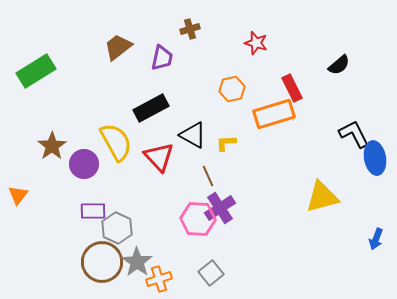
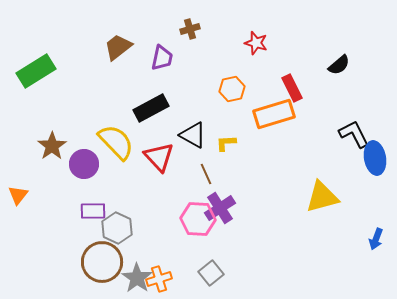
yellow semicircle: rotated 15 degrees counterclockwise
brown line: moved 2 px left, 2 px up
gray star: moved 16 px down
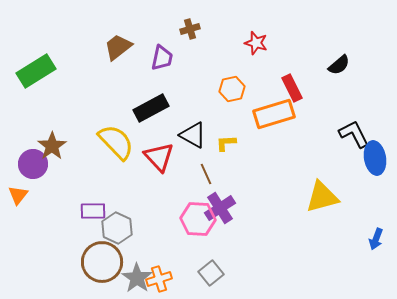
purple circle: moved 51 px left
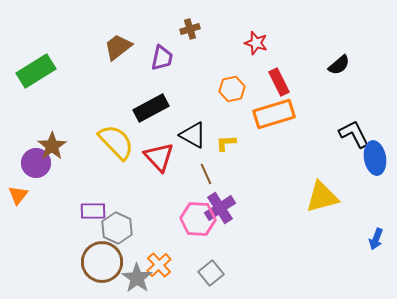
red rectangle: moved 13 px left, 6 px up
purple circle: moved 3 px right, 1 px up
orange cross: moved 14 px up; rotated 25 degrees counterclockwise
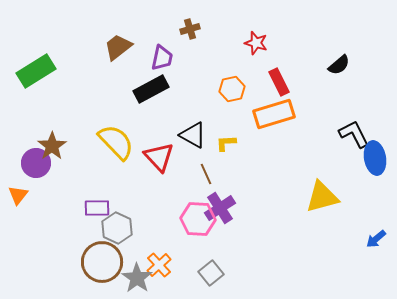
black rectangle: moved 19 px up
purple rectangle: moved 4 px right, 3 px up
blue arrow: rotated 30 degrees clockwise
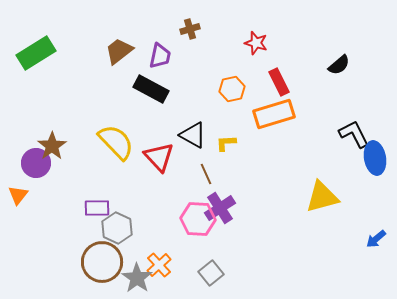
brown trapezoid: moved 1 px right, 4 px down
purple trapezoid: moved 2 px left, 2 px up
green rectangle: moved 18 px up
black rectangle: rotated 56 degrees clockwise
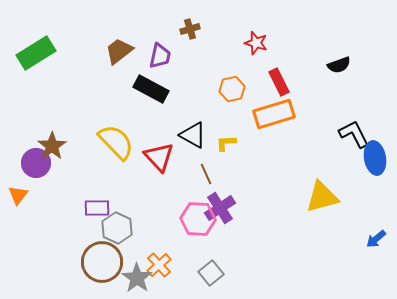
black semicircle: rotated 20 degrees clockwise
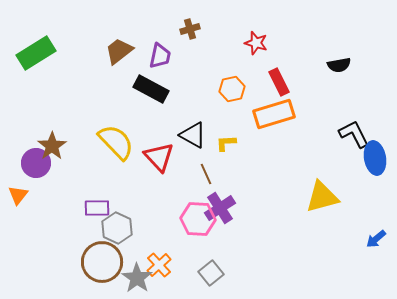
black semicircle: rotated 10 degrees clockwise
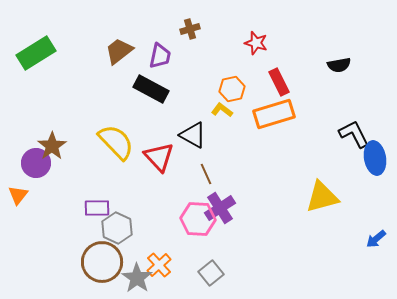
yellow L-shape: moved 4 px left, 33 px up; rotated 40 degrees clockwise
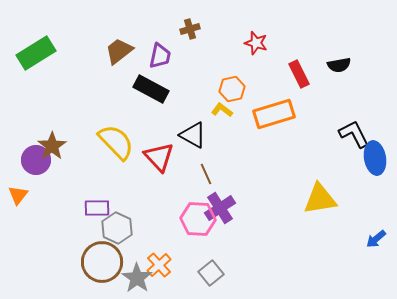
red rectangle: moved 20 px right, 8 px up
purple circle: moved 3 px up
yellow triangle: moved 2 px left, 2 px down; rotated 6 degrees clockwise
